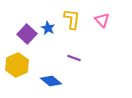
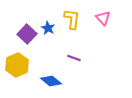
pink triangle: moved 1 px right, 2 px up
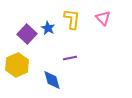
purple line: moved 4 px left; rotated 32 degrees counterclockwise
blue diamond: moved 1 px right, 1 px up; rotated 35 degrees clockwise
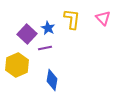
purple line: moved 25 px left, 10 px up
blue diamond: rotated 25 degrees clockwise
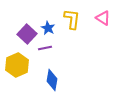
pink triangle: rotated 14 degrees counterclockwise
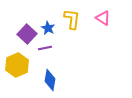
blue diamond: moved 2 px left
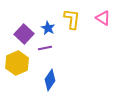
purple square: moved 3 px left
yellow hexagon: moved 2 px up
blue diamond: rotated 25 degrees clockwise
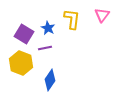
pink triangle: moved 1 px left, 3 px up; rotated 35 degrees clockwise
purple square: rotated 12 degrees counterclockwise
yellow hexagon: moved 4 px right; rotated 15 degrees counterclockwise
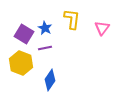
pink triangle: moved 13 px down
blue star: moved 3 px left
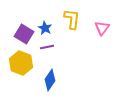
purple line: moved 2 px right, 1 px up
